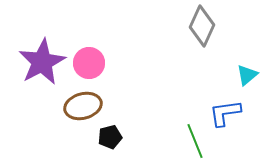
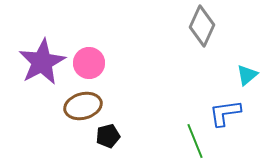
black pentagon: moved 2 px left, 1 px up
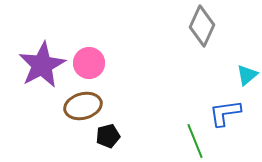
purple star: moved 3 px down
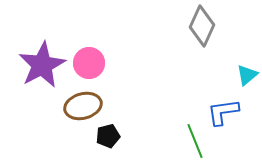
blue L-shape: moved 2 px left, 1 px up
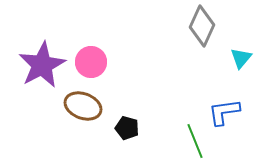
pink circle: moved 2 px right, 1 px up
cyan triangle: moved 6 px left, 17 px up; rotated 10 degrees counterclockwise
brown ellipse: rotated 36 degrees clockwise
blue L-shape: moved 1 px right
black pentagon: moved 19 px right, 8 px up; rotated 30 degrees clockwise
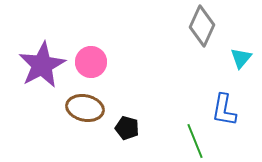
brown ellipse: moved 2 px right, 2 px down; rotated 9 degrees counterclockwise
blue L-shape: moved 2 px up; rotated 72 degrees counterclockwise
